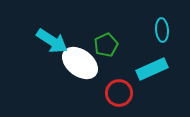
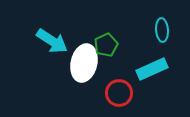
white ellipse: moved 4 px right; rotated 66 degrees clockwise
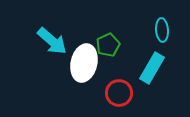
cyan arrow: rotated 8 degrees clockwise
green pentagon: moved 2 px right
cyan rectangle: moved 1 px up; rotated 36 degrees counterclockwise
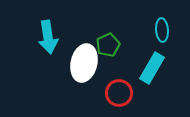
cyan arrow: moved 4 px left, 4 px up; rotated 40 degrees clockwise
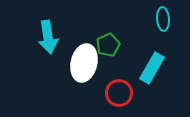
cyan ellipse: moved 1 px right, 11 px up
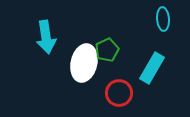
cyan arrow: moved 2 px left
green pentagon: moved 1 px left, 5 px down
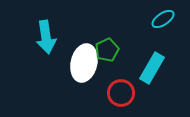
cyan ellipse: rotated 60 degrees clockwise
red circle: moved 2 px right
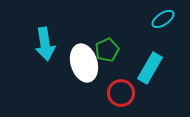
cyan arrow: moved 1 px left, 7 px down
white ellipse: rotated 30 degrees counterclockwise
cyan rectangle: moved 2 px left
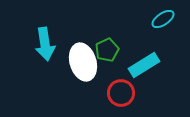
white ellipse: moved 1 px left, 1 px up
cyan rectangle: moved 6 px left, 3 px up; rotated 28 degrees clockwise
